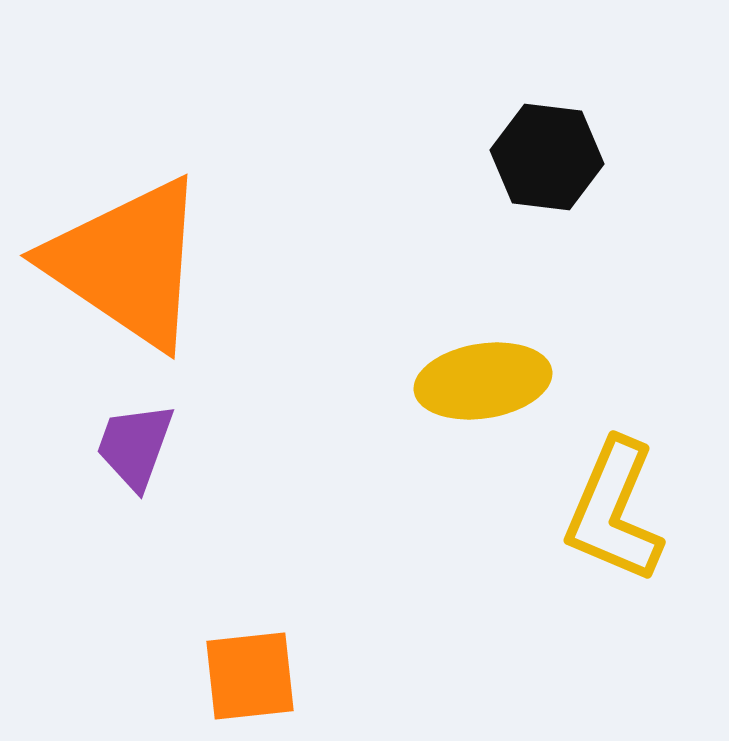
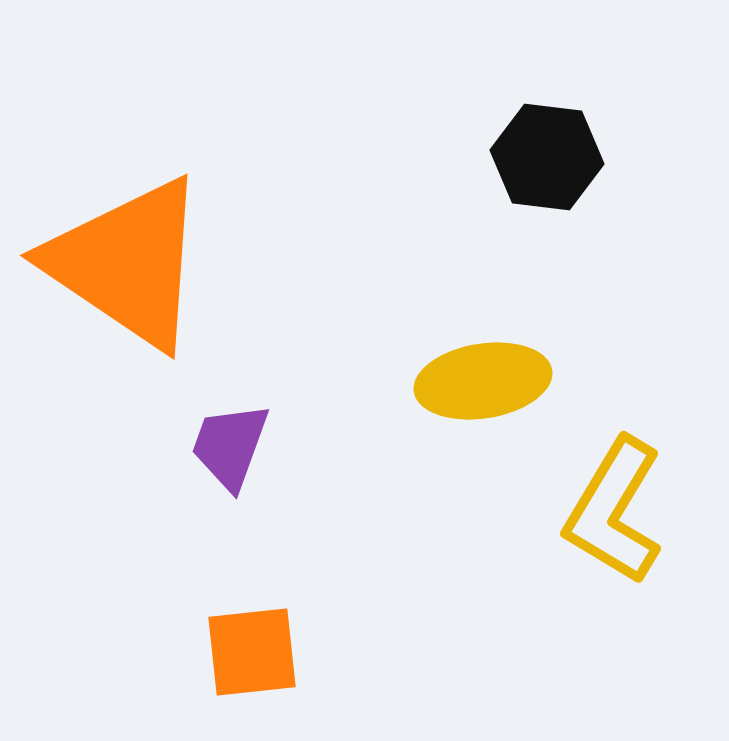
purple trapezoid: moved 95 px right
yellow L-shape: rotated 8 degrees clockwise
orange square: moved 2 px right, 24 px up
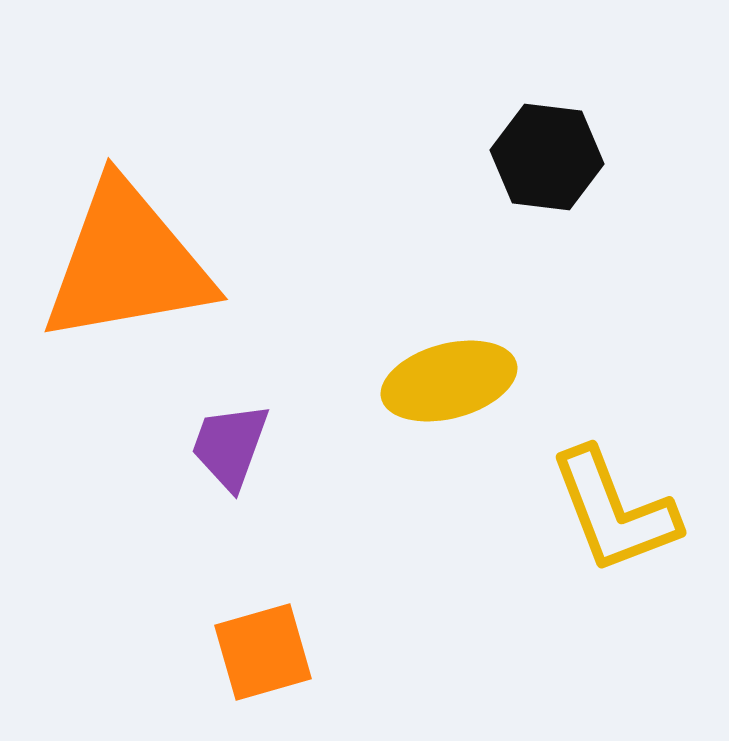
orange triangle: rotated 44 degrees counterclockwise
yellow ellipse: moved 34 px left; rotated 6 degrees counterclockwise
yellow L-shape: rotated 52 degrees counterclockwise
orange square: moved 11 px right; rotated 10 degrees counterclockwise
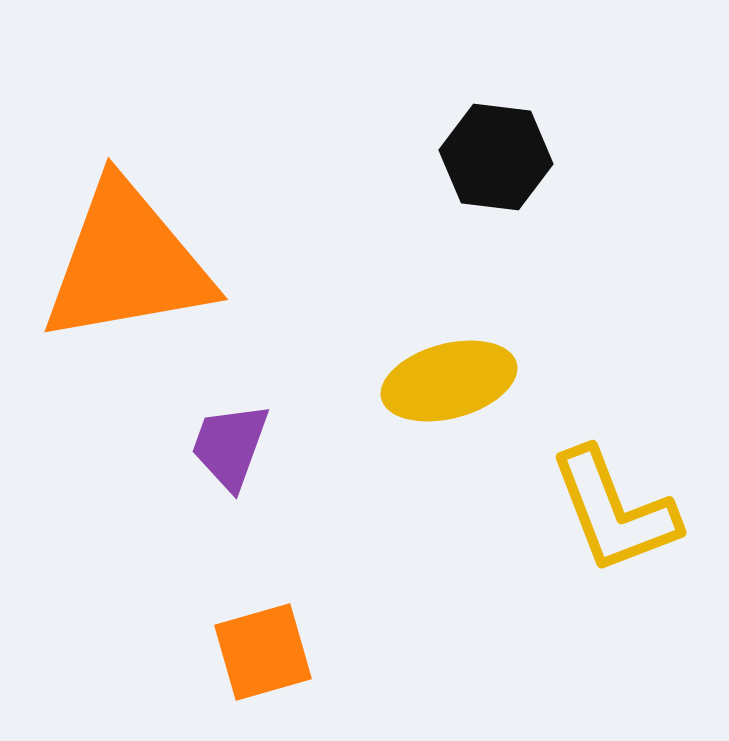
black hexagon: moved 51 px left
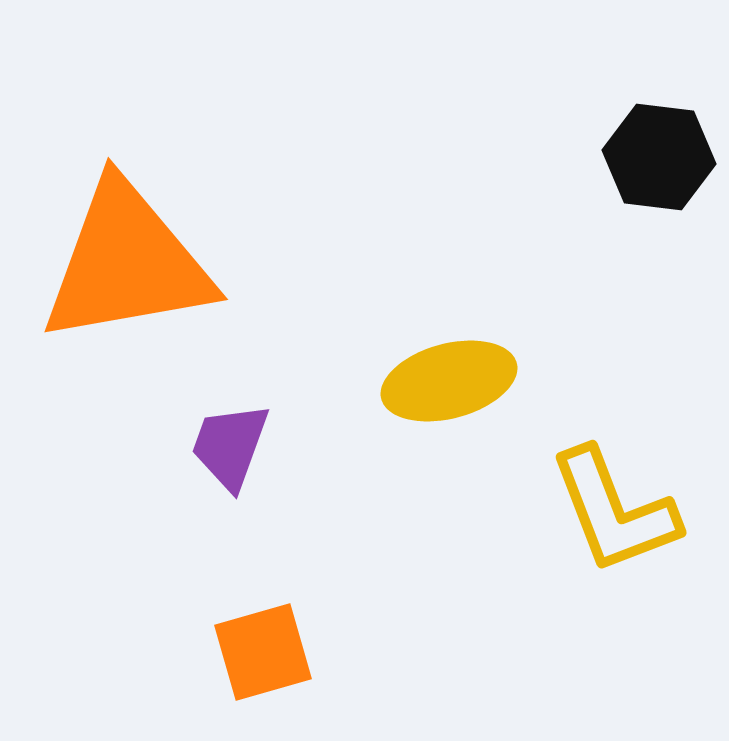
black hexagon: moved 163 px right
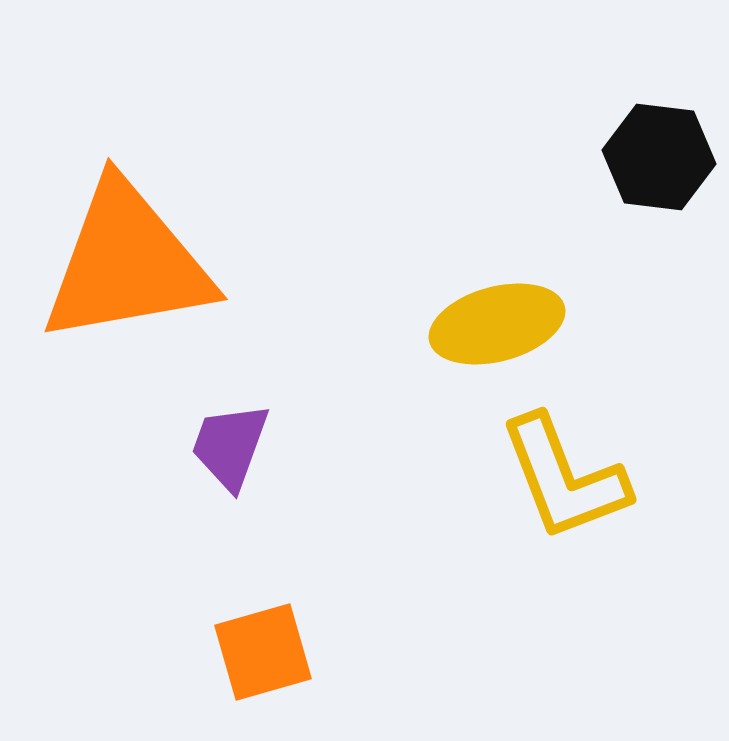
yellow ellipse: moved 48 px right, 57 px up
yellow L-shape: moved 50 px left, 33 px up
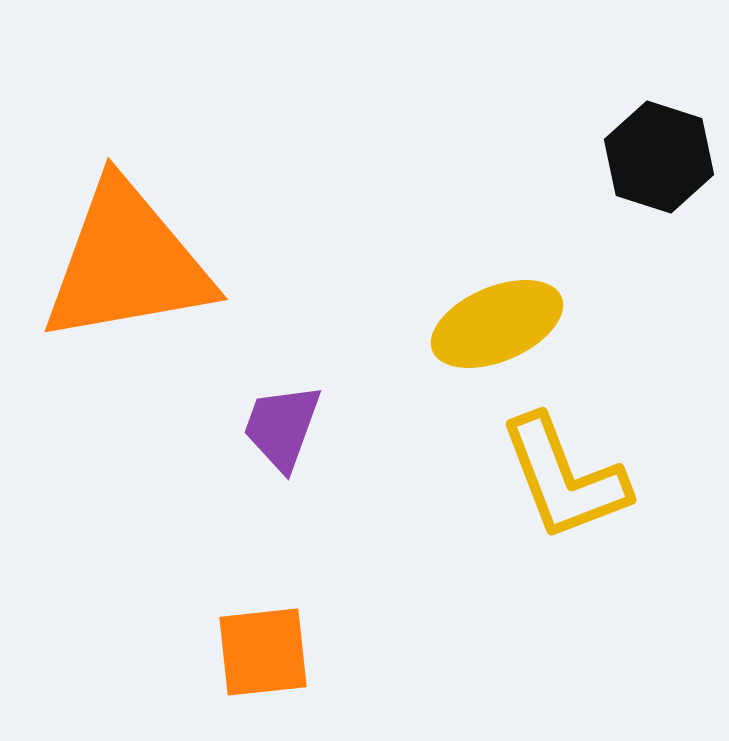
black hexagon: rotated 11 degrees clockwise
yellow ellipse: rotated 8 degrees counterclockwise
purple trapezoid: moved 52 px right, 19 px up
orange square: rotated 10 degrees clockwise
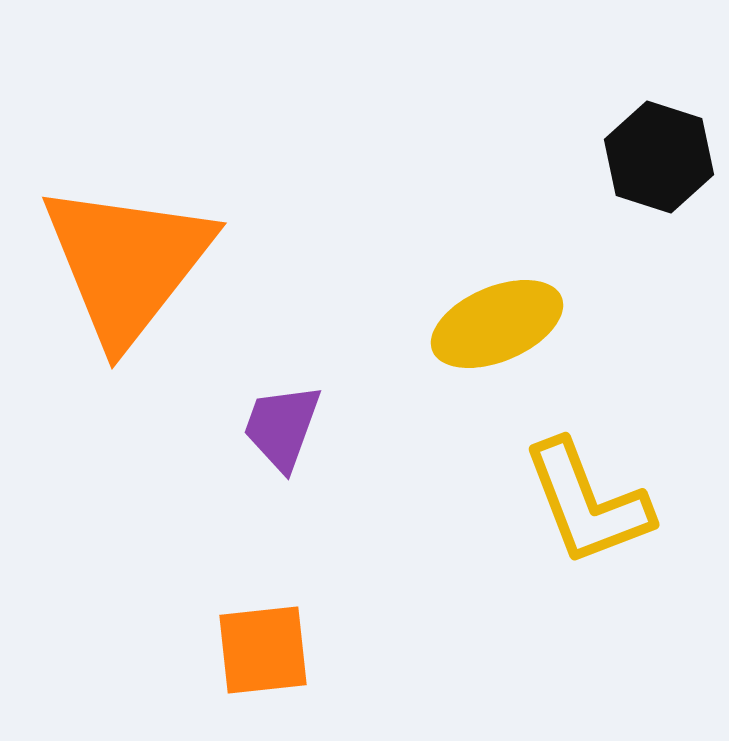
orange triangle: rotated 42 degrees counterclockwise
yellow L-shape: moved 23 px right, 25 px down
orange square: moved 2 px up
